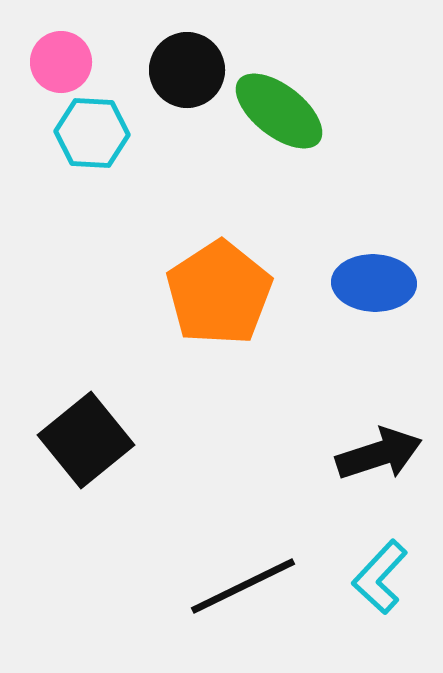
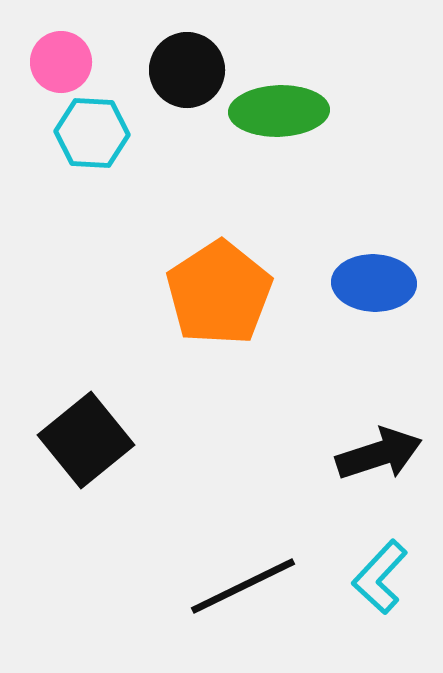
green ellipse: rotated 40 degrees counterclockwise
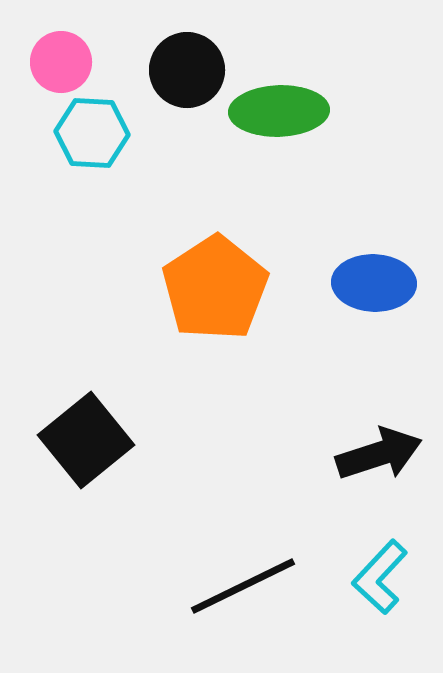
orange pentagon: moved 4 px left, 5 px up
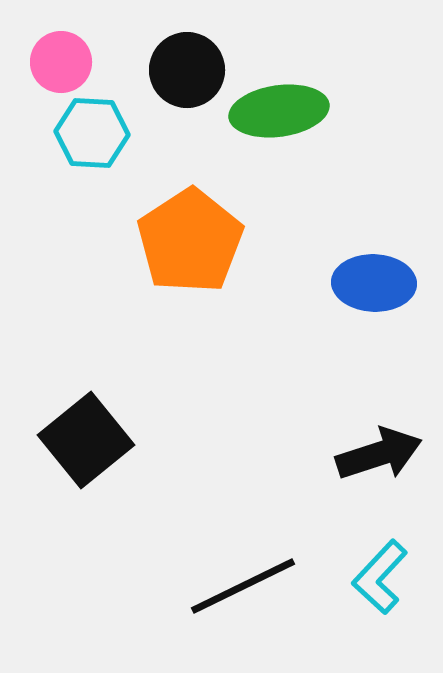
green ellipse: rotated 6 degrees counterclockwise
orange pentagon: moved 25 px left, 47 px up
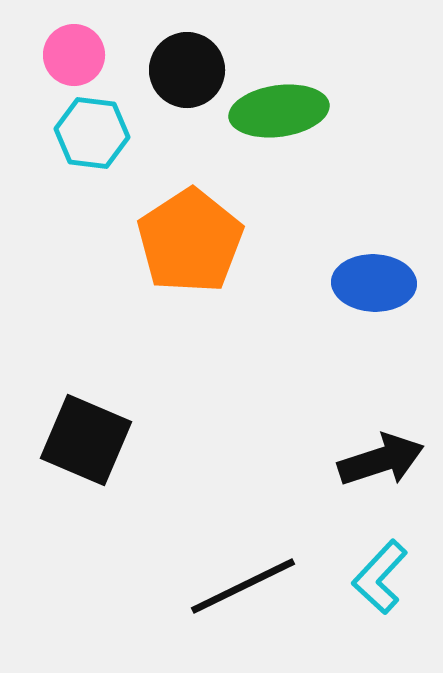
pink circle: moved 13 px right, 7 px up
cyan hexagon: rotated 4 degrees clockwise
black square: rotated 28 degrees counterclockwise
black arrow: moved 2 px right, 6 px down
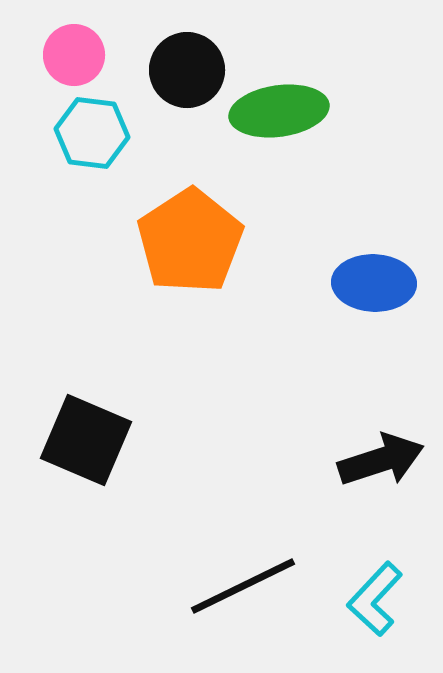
cyan L-shape: moved 5 px left, 22 px down
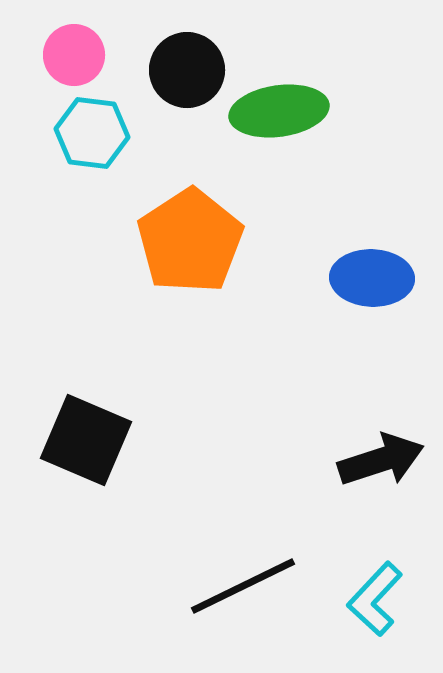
blue ellipse: moved 2 px left, 5 px up
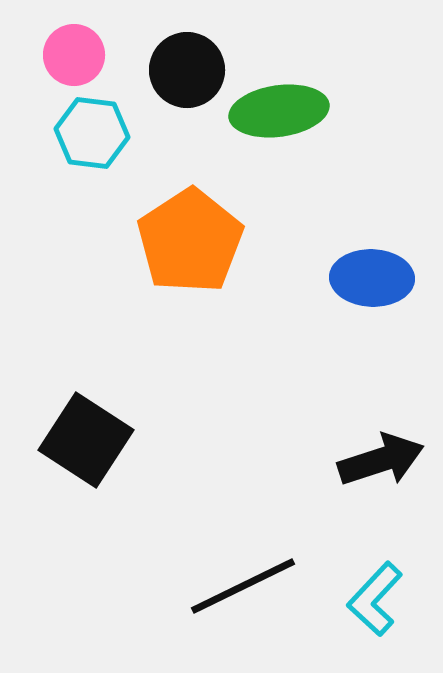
black square: rotated 10 degrees clockwise
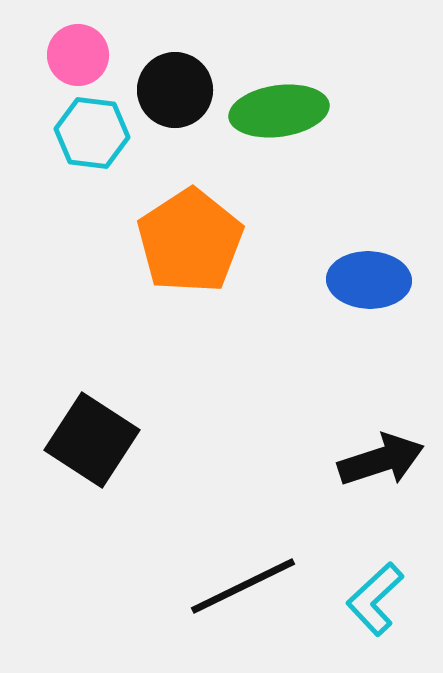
pink circle: moved 4 px right
black circle: moved 12 px left, 20 px down
blue ellipse: moved 3 px left, 2 px down
black square: moved 6 px right
cyan L-shape: rotated 4 degrees clockwise
